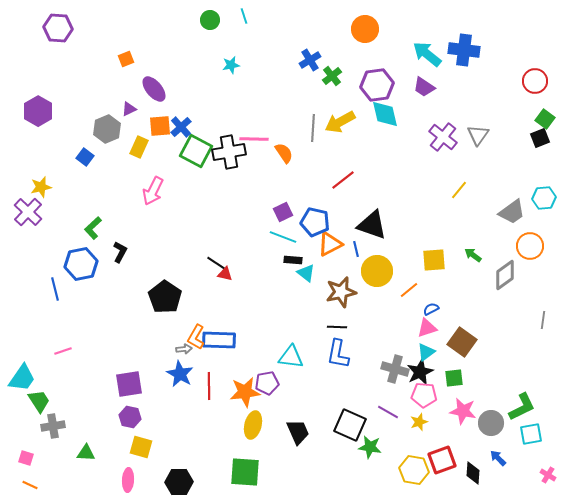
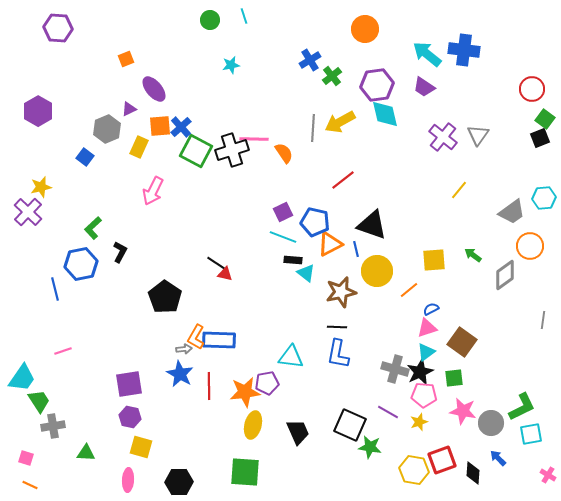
red circle at (535, 81): moved 3 px left, 8 px down
black cross at (229, 152): moved 3 px right, 2 px up; rotated 8 degrees counterclockwise
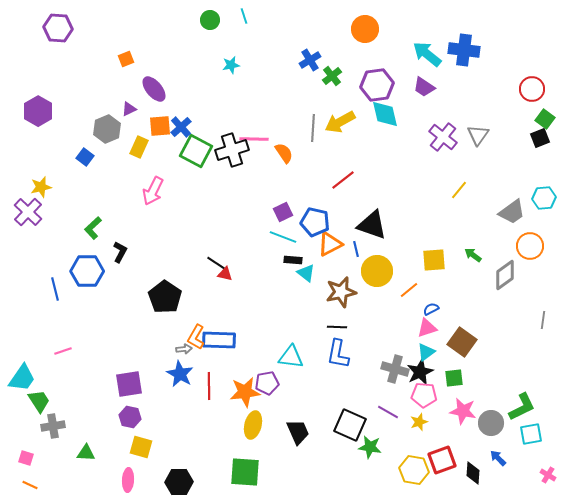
blue hexagon at (81, 264): moved 6 px right, 7 px down; rotated 12 degrees clockwise
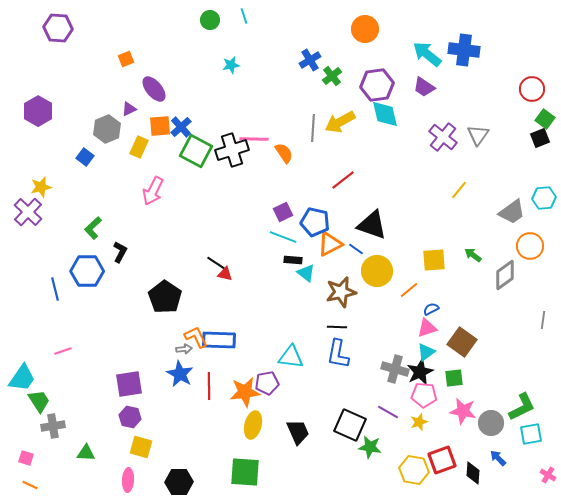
blue line at (356, 249): rotated 42 degrees counterclockwise
orange L-shape at (196, 337): rotated 125 degrees clockwise
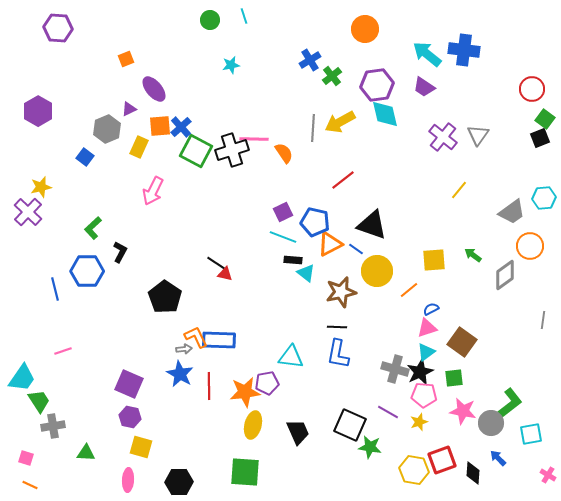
purple square at (129, 384): rotated 32 degrees clockwise
green L-shape at (522, 407): moved 12 px left, 4 px up; rotated 12 degrees counterclockwise
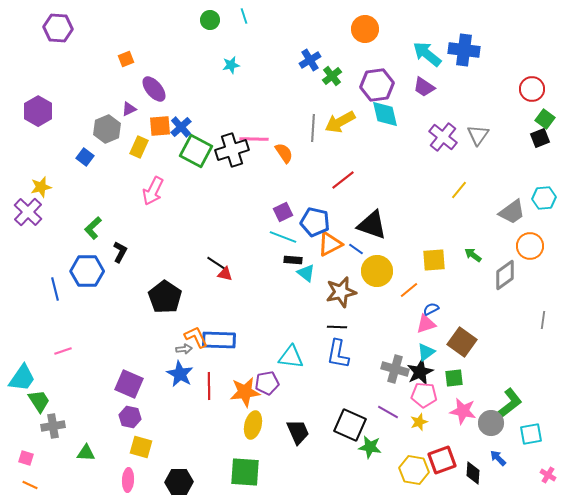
pink triangle at (427, 328): moved 1 px left, 4 px up
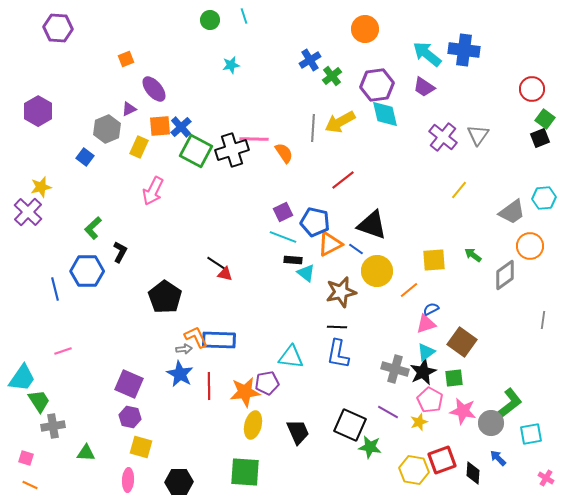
black star at (420, 372): moved 3 px right
pink pentagon at (424, 395): moved 6 px right, 5 px down; rotated 25 degrees clockwise
pink cross at (548, 475): moved 2 px left, 3 px down
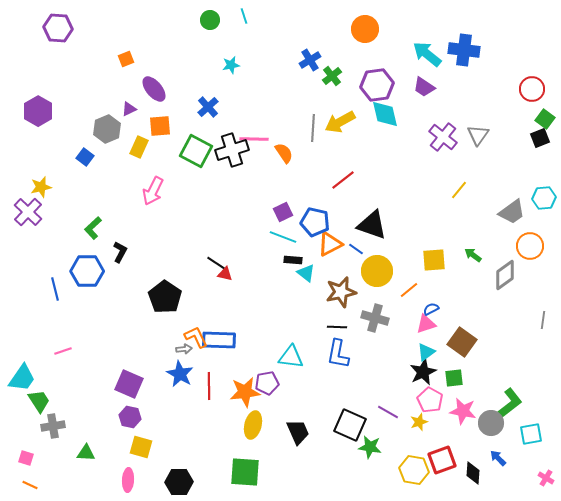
blue cross at (181, 127): moved 27 px right, 20 px up
gray cross at (395, 369): moved 20 px left, 51 px up
